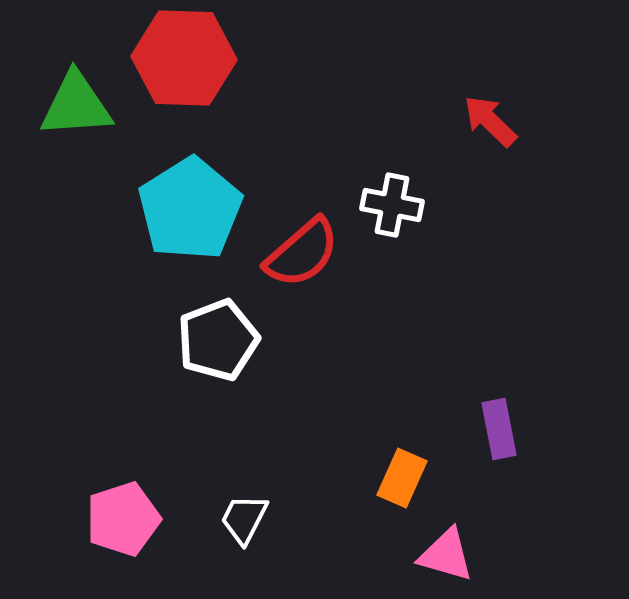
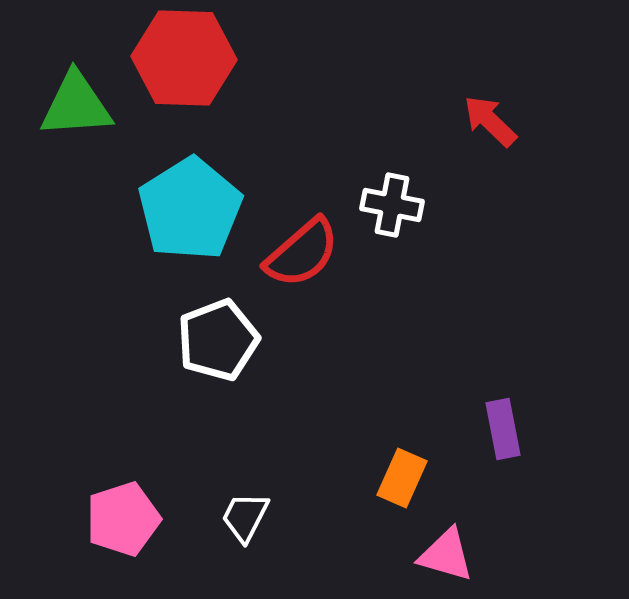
purple rectangle: moved 4 px right
white trapezoid: moved 1 px right, 2 px up
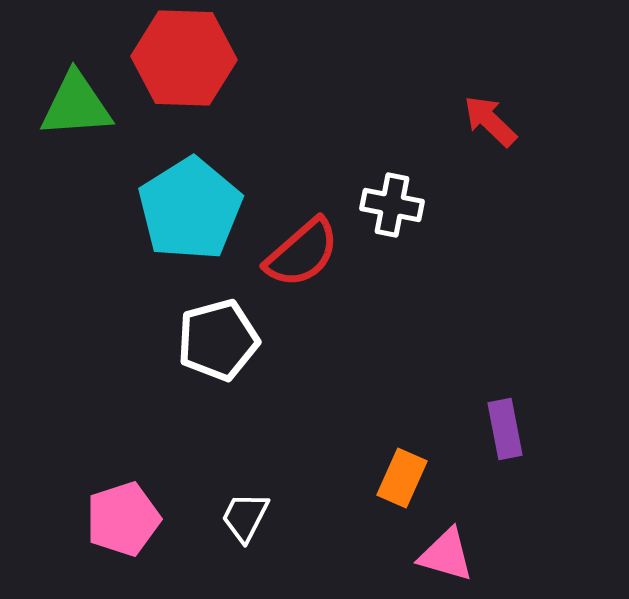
white pentagon: rotated 6 degrees clockwise
purple rectangle: moved 2 px right
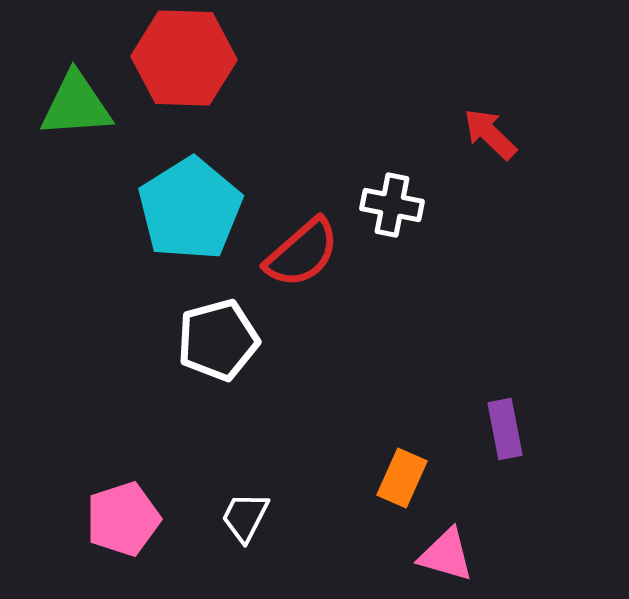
red arrow: moved 13 px down
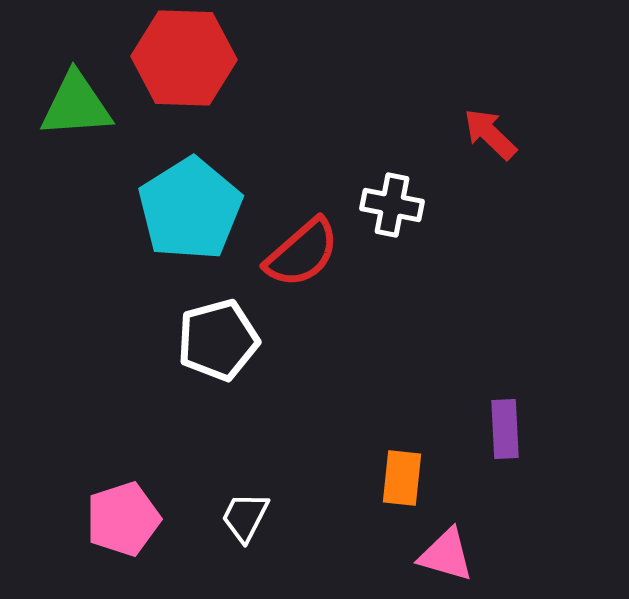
purple rectangle: rotated 8 degrees clockwise
orange rectangle: rotated 18 degrees counterclockwise
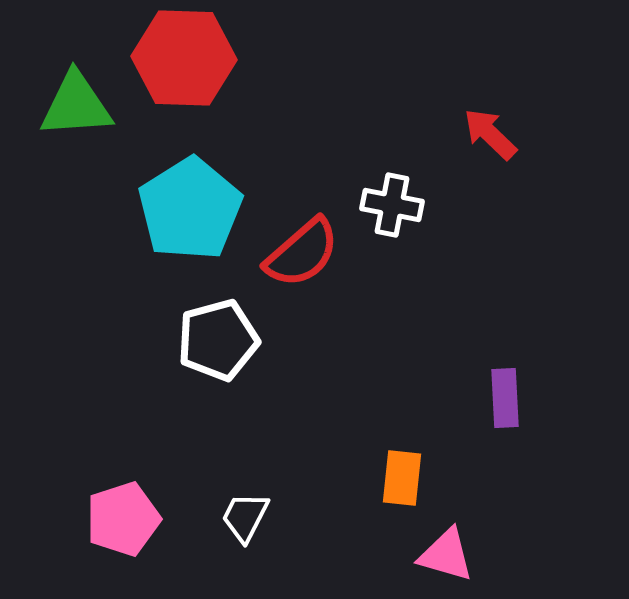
purple rectangle: moved 31 px up
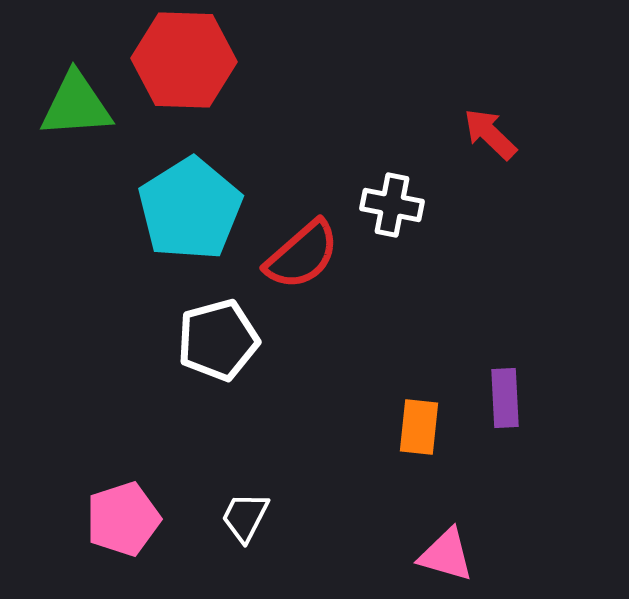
red hexagon: moved 2 px down
red semicircle: moved 2 px down
orange rectangle: moved 17 px right, 51 px up
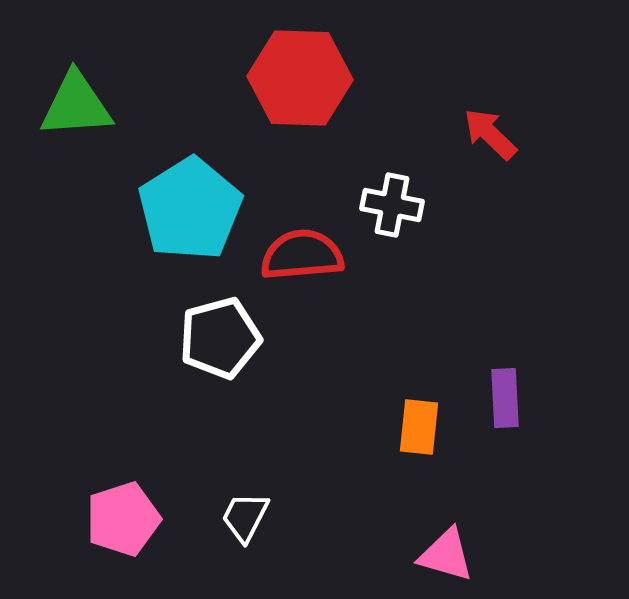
red hexagon: moved 116 px right, 18 px down
red semicircle: rotated 144 degrees counterclockwise
white pentagon: moved 2 px right, 2 px up
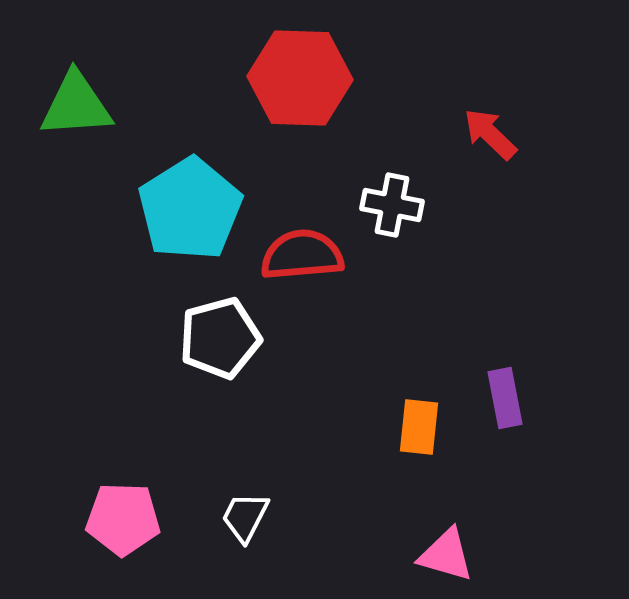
purple rectangle: rotated 8 degrees counterclockwise
pink pentagon: rotated 20 degrees clockwise
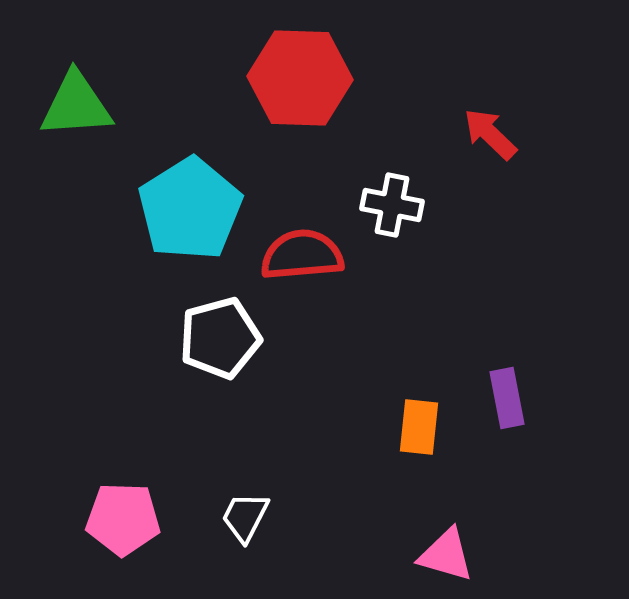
purple rectangle: moved 2 px right
